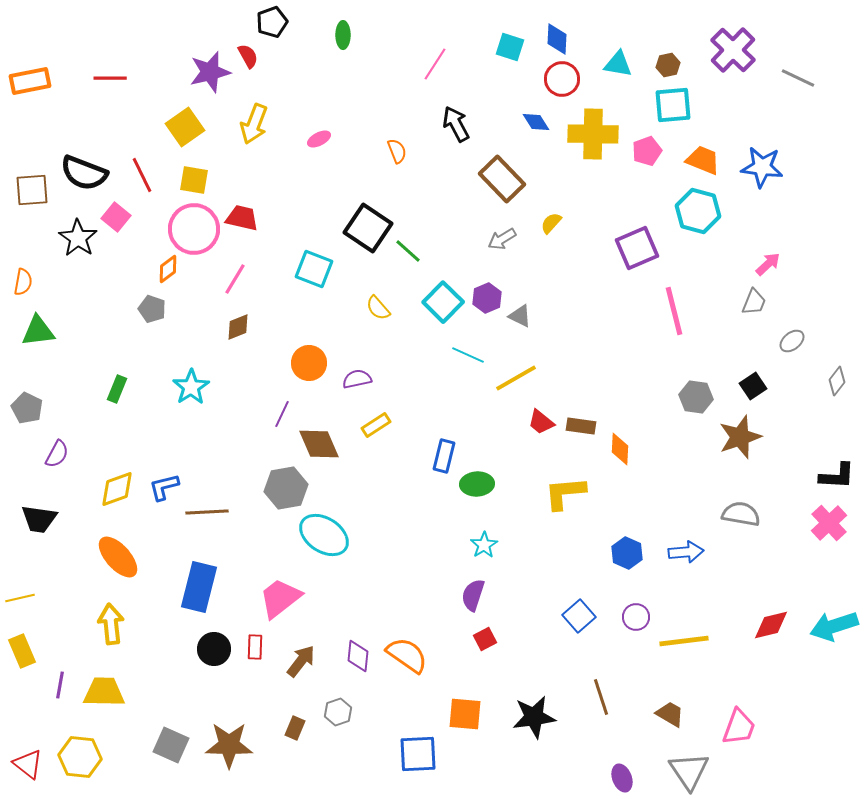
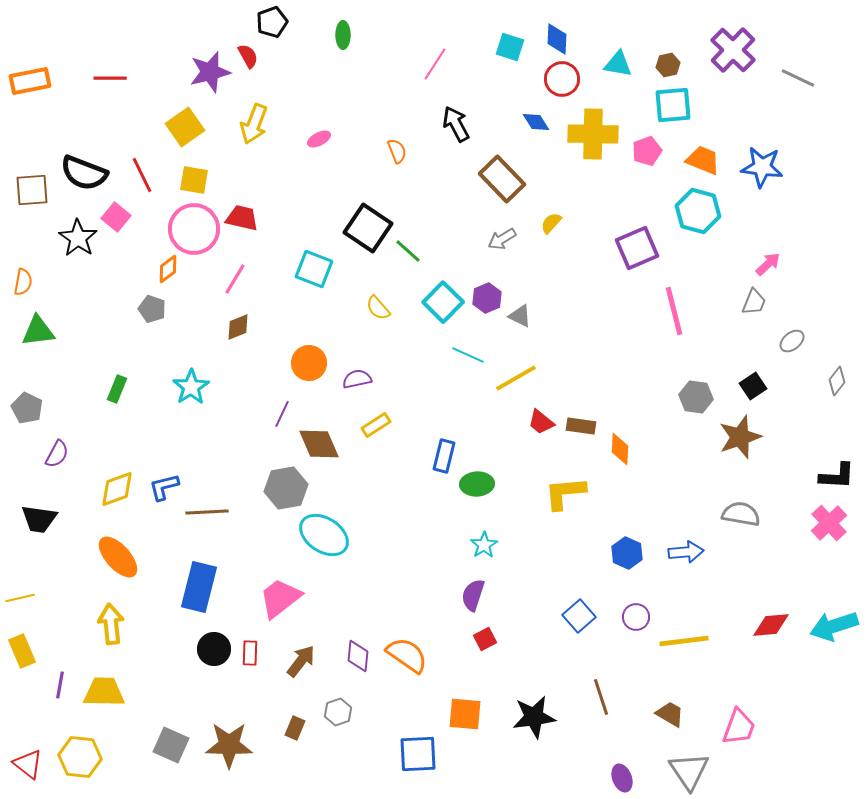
red diamond at (771, 625): rotated 9 degrees clockwise
red rectangle at (255, 647): moved 5 px left, 6 px down
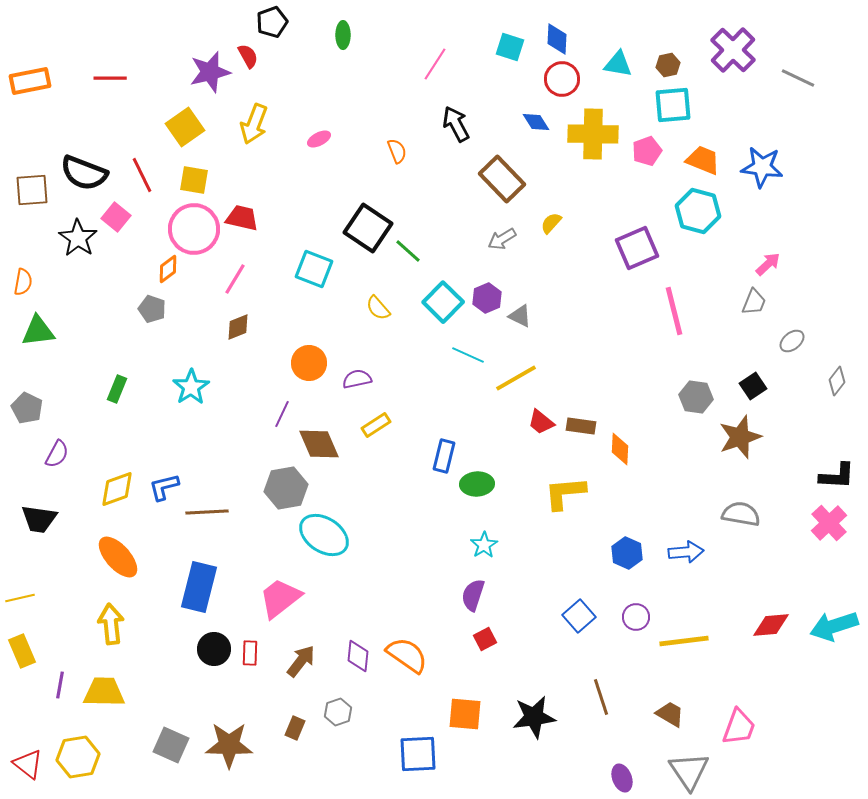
yellow hexagon at (80, 757): moved 2 px left; rotated 15 degrees counterclockwise
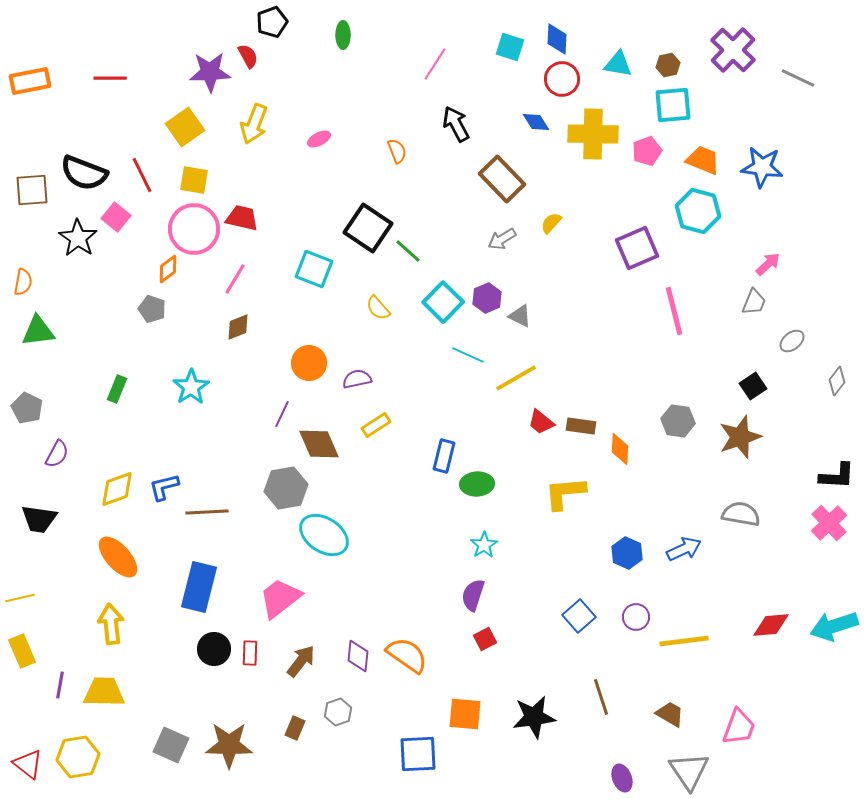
purple star at (210, 72): rotated 12 degrees clockwise
gray hexagon at (696, 397): moved 18 px left, 24 px down
blue arrow at (686, 552): moved 2 px left, 3 px up; rotated 20 degrees counterclockwise
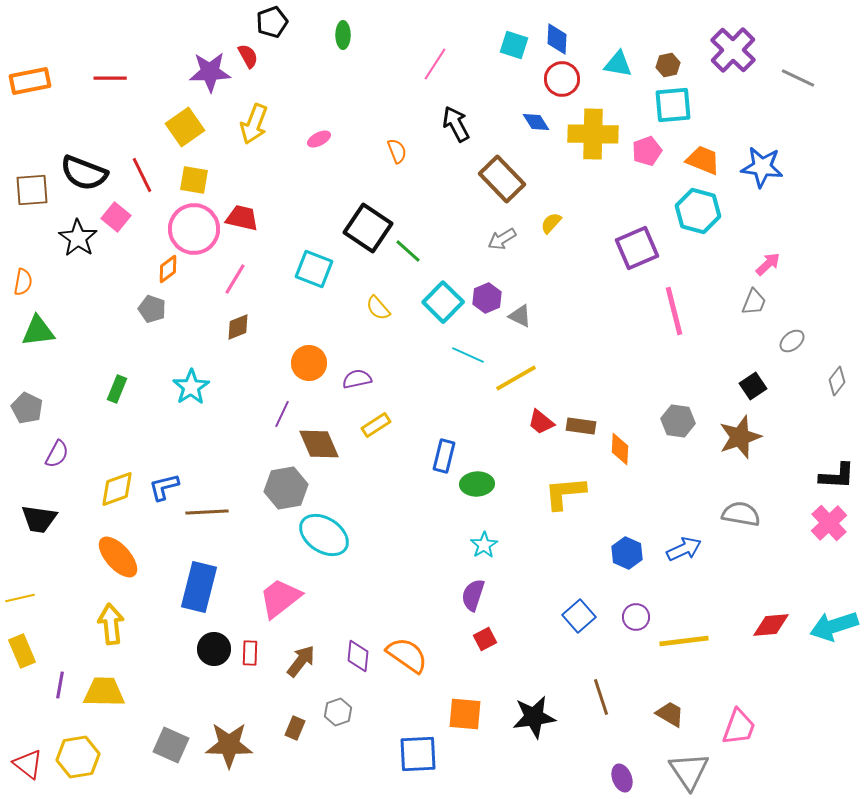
cyan square at (510, 47): moved 4 px right, 2 px up
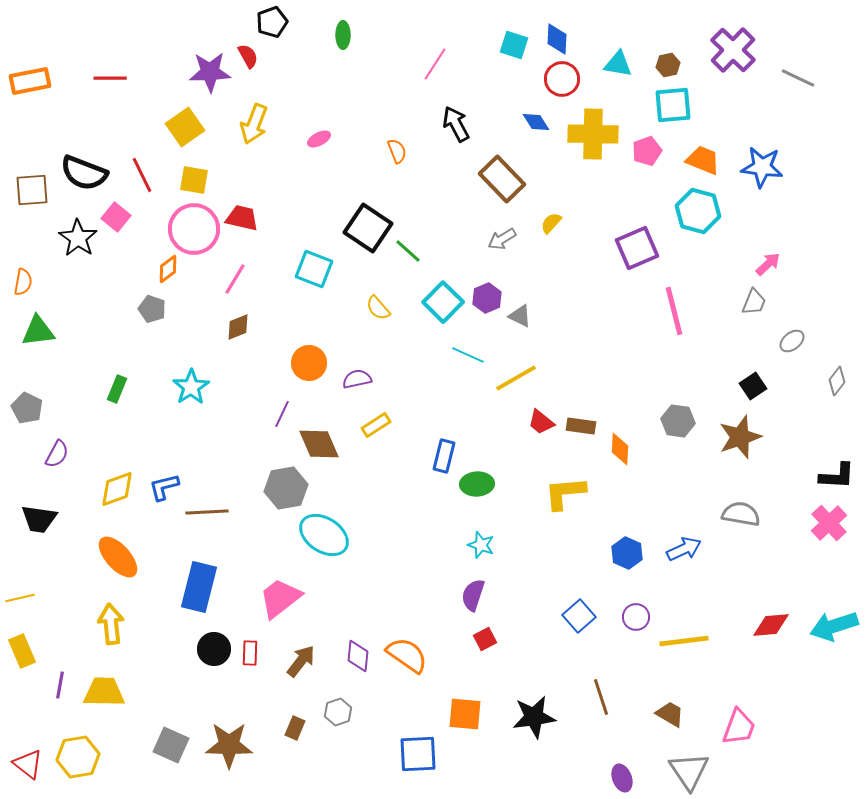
cyan star at (484, 545): moved 3 px left; rotated 20 degrees counterclockwise
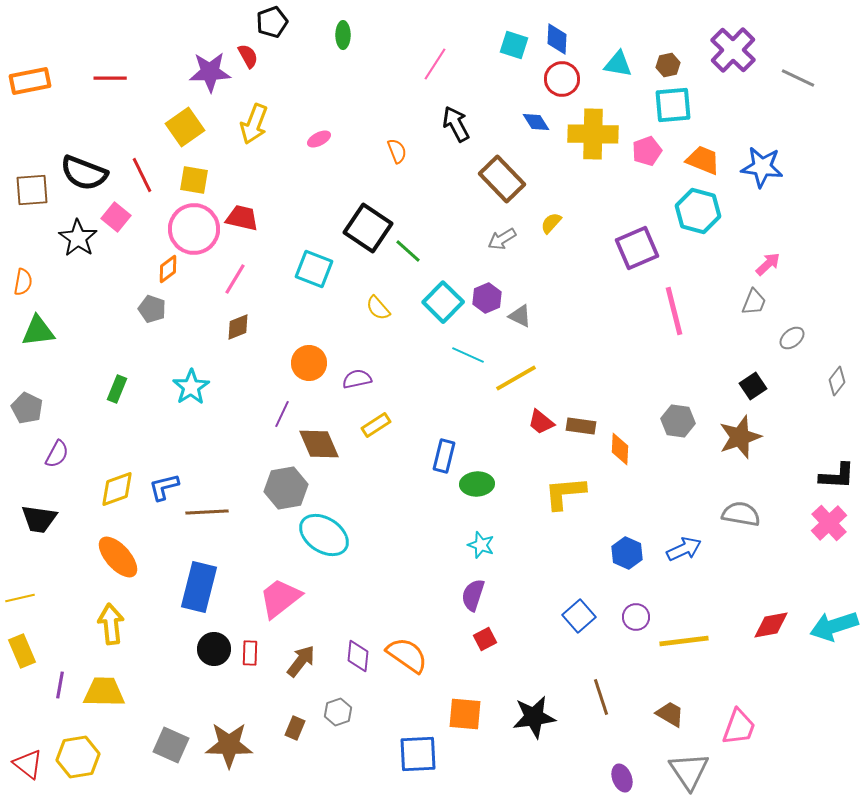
gray ellipse at (792, 341): moved 3 px up
red diamond at (771, 625): rotated 6 degrees counterclockwise
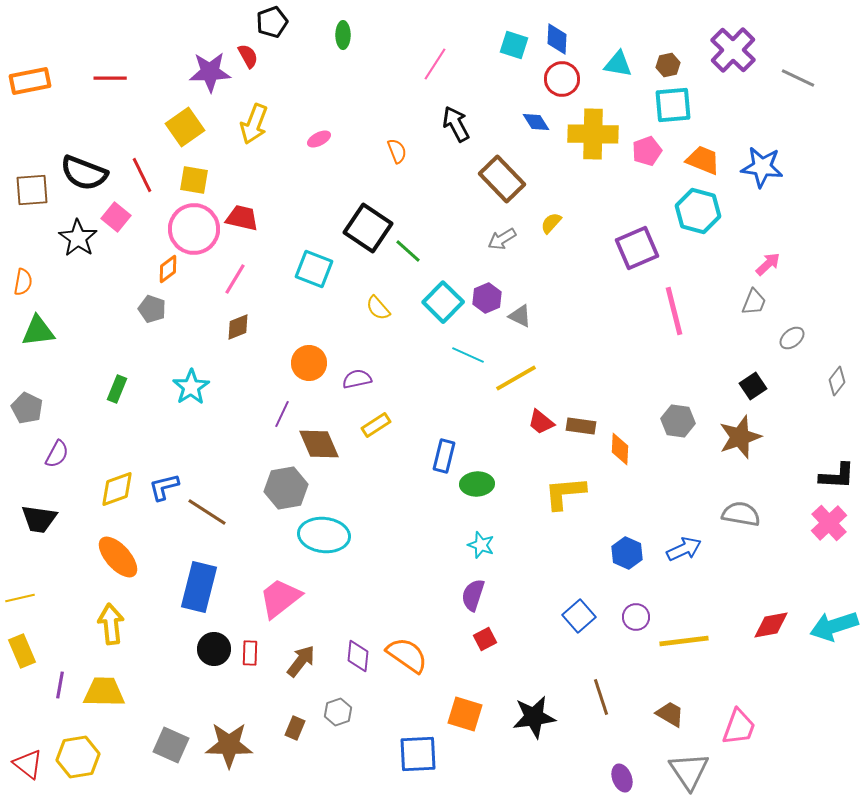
brown line at (207, 512): rotated 36 degrees clockwise
cyan ellipse at (324, 535): rotated 27 degrees counterclockwise
orange square at (465, 714): rotated 12 degrees clockwise
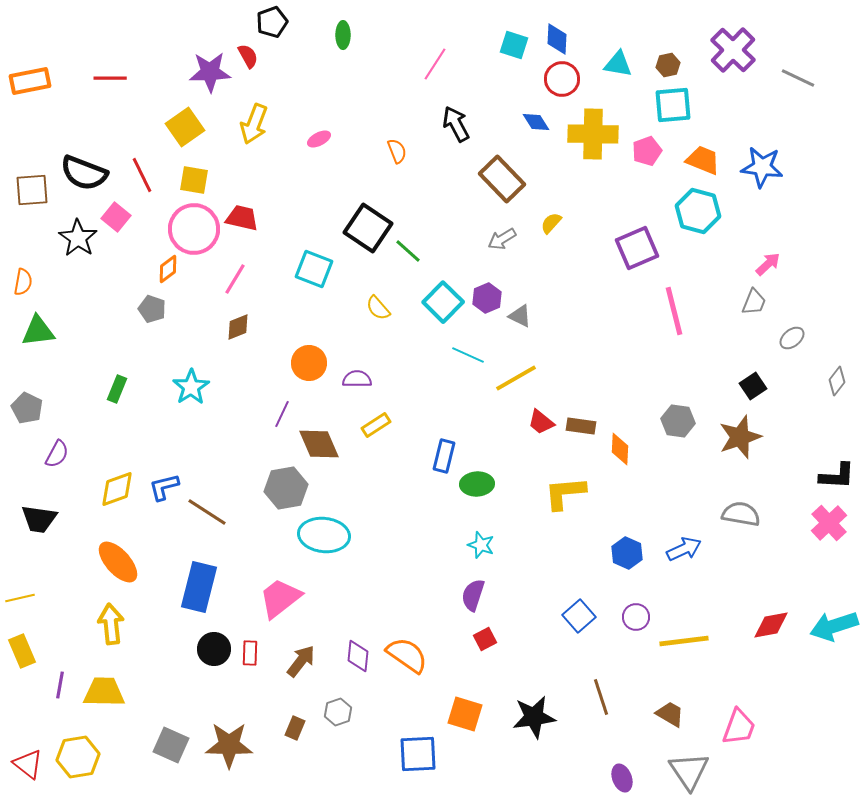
purple semicircle at (357, 379): rotated 12 degrees clockwise
orange ellipse at (118, 557): moved 5 px down
